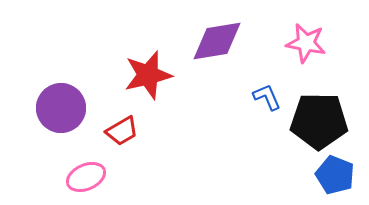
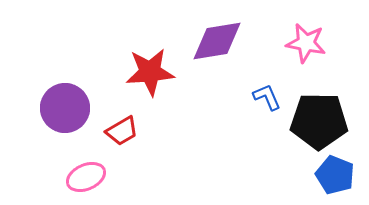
red star: moved 2 px right, 3 px up; rotated 9 degrees clockwise
purple circle: moved 4 px right
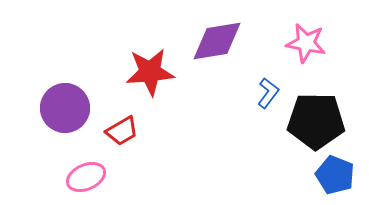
blue L-shape: moved 1 px right, 4 px up; rotated 60 degrees clockwise
black pentagon: moved 3 px left
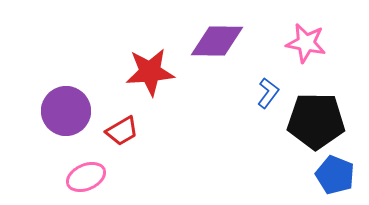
purple diamond: rotated 10 degrees clockwise
purple circle: moved 1 px right, 3 px down
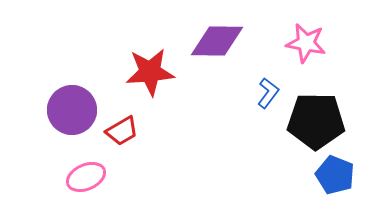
purple circle: moved 6 px right, 1 px up
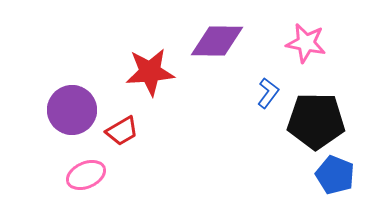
pink ellipse: moved 2 px up
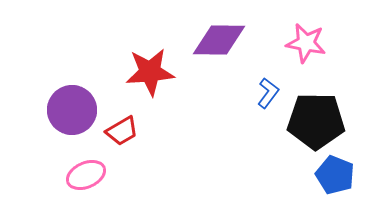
purple diamond: moved 2 px right, 1 px up
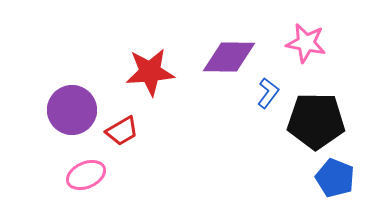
purple diamond: moved 10 px right, 17 px down
blue pentagon: moved 3 px down
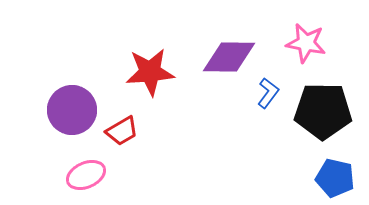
black pentagon: moved 7 px right, 10 px up
blue pentagon: rotated 9 degrees counterclockwise
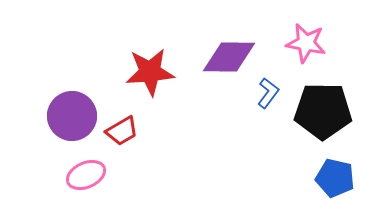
purple circle: moved 6 px down
